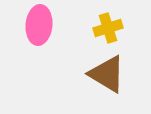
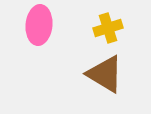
brown triangle: moved 2 px left
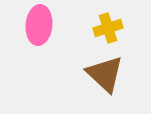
brown triangle: rotated 12 degrees clockwise
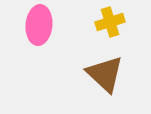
yellow cross: moved 2 px right, 6 px up
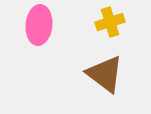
brown triangle: rotated 6 degrees counterclockwise
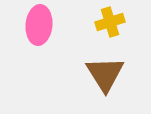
brown triangle: rotated 21 degrees clockwise
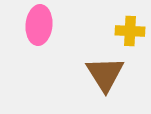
yellow cross: moved 20 px right, 9 px down; rotated 20 degrees clockwise
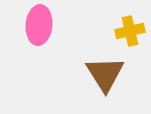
yellow cross: rotated 16 degrees counterclockwise
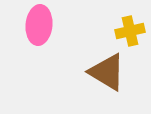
brown triangle: moved 2 px right, 2 px up; rotated 27 degrees counterclockwise
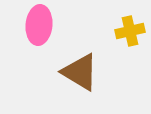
brown triangle: moved 27 px left
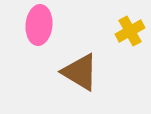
yellow cross: rotated 16 degrees counterclockwise
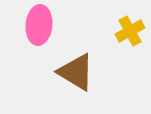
brown triangle: moved 4 px left
